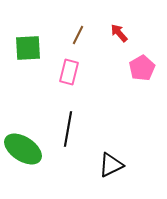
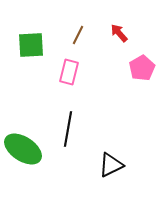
green square: moved 3 px right, 3 px up
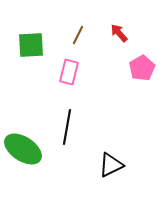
black line: moved 1 px left, 2 px up
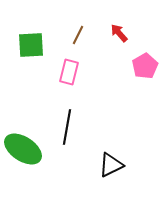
pink pentagon: moved 3 px right, 2 px up
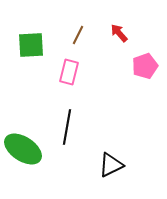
pink pentagon: rotated 10 degrees clockwise
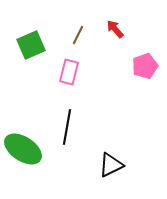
red arrow: moved 4 px left, 4 px up
green square: rotated 20 degrees counterclockwise
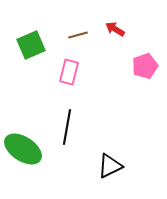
red arrow: rotated 18 degrees counterclockwise
brown line: rotated 48 degrees clockwise
black triangle: moved 1 px left, 1 px down
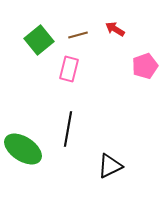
green square: moved 8 px right, 5 px up; rotated 16 degrees counterclockwise
pink rectangle: moved 3 px up
black line: moved 1 px right, 2 px down
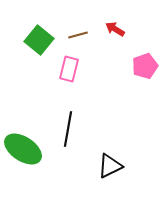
green square: rotated 12 degrees counterclockwise
